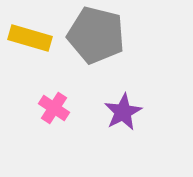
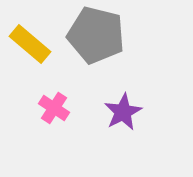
yellow rectangle: moved 6 px down; rotated 24 degrees clockwise
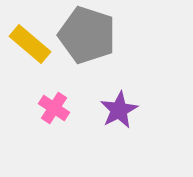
gray pentagon: moved 9 px left; rotated 4 degrees clockwise
purple star: moved 4 px left, 2 px up
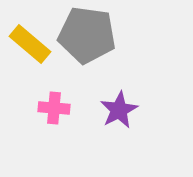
gray pentagon: rotated 10 degrees counterclockwise
pink cross: rotated 28 degrees counterclockwise
